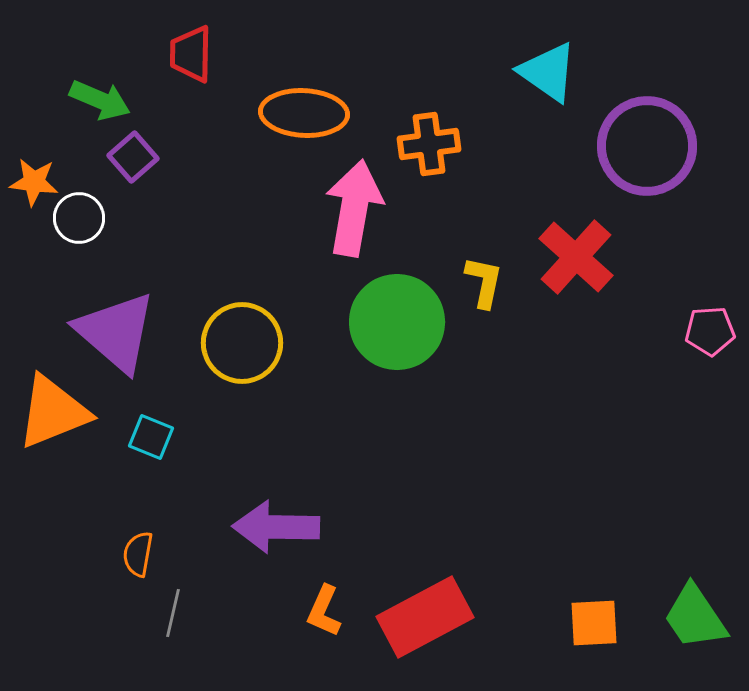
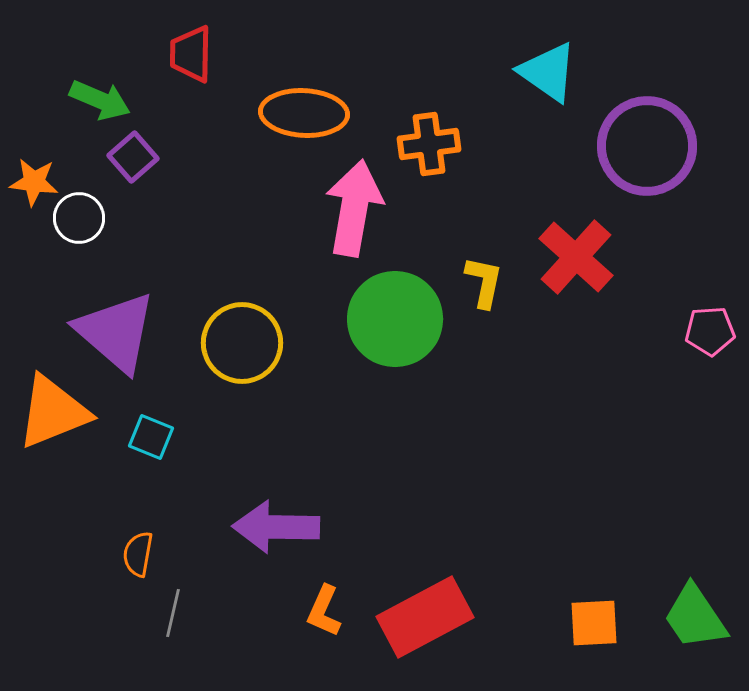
green circle: moved 2 px left, 3 px up
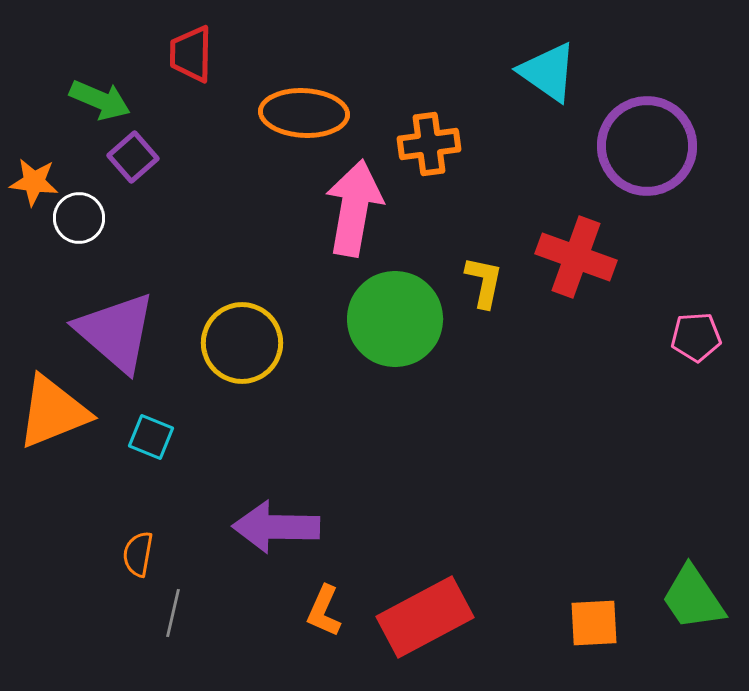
red cross: rotated 22 degrees counterclockwise
pink pentagon: moved 14 px left, 6 px down
green trapezoid: moved 2 px left, 19 px up
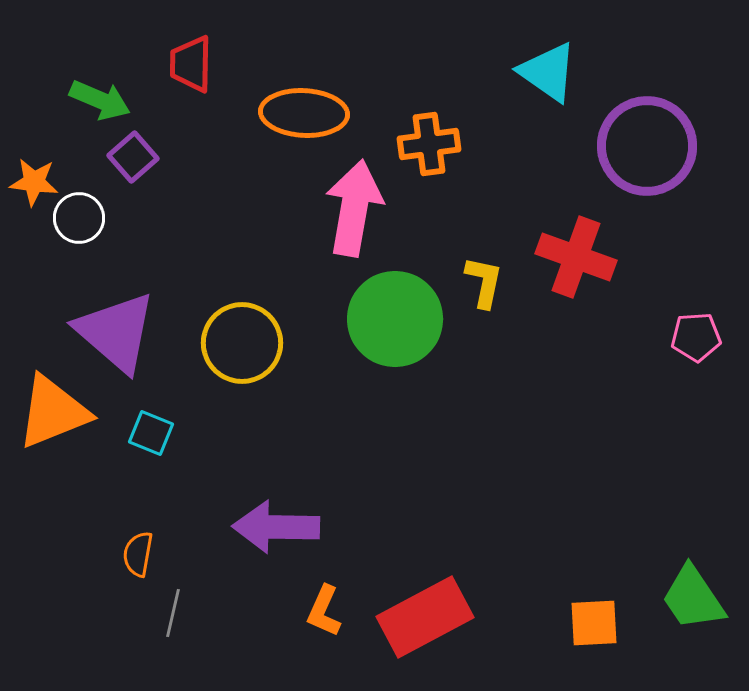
red trapezoid: moved 10 px down
cyan square: moved 4 px up
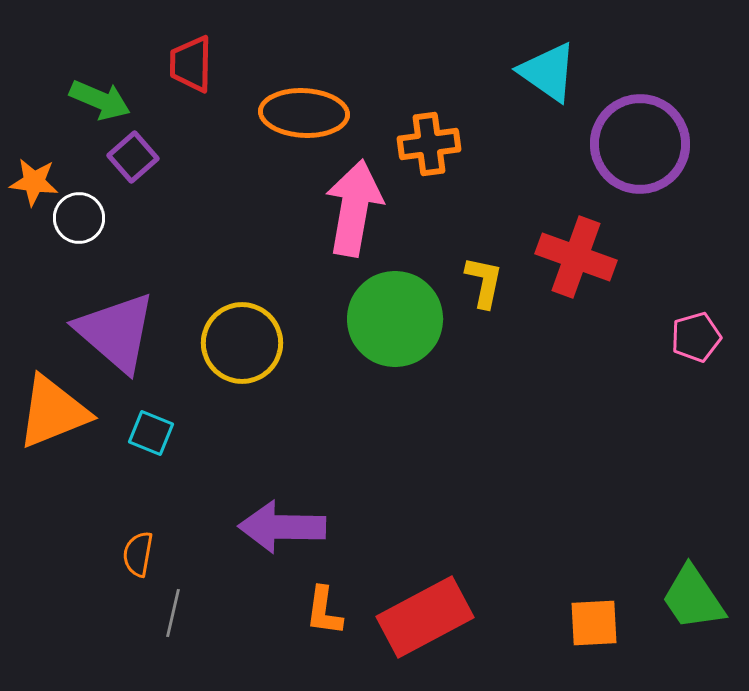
purple circle: moved 7 px left, 2 px up
pink pentagon: rotated 12 degrees counterclockwise
purple arrow: moved 6 px right
orange L-shape: rotated 16 degrees counterclockwise
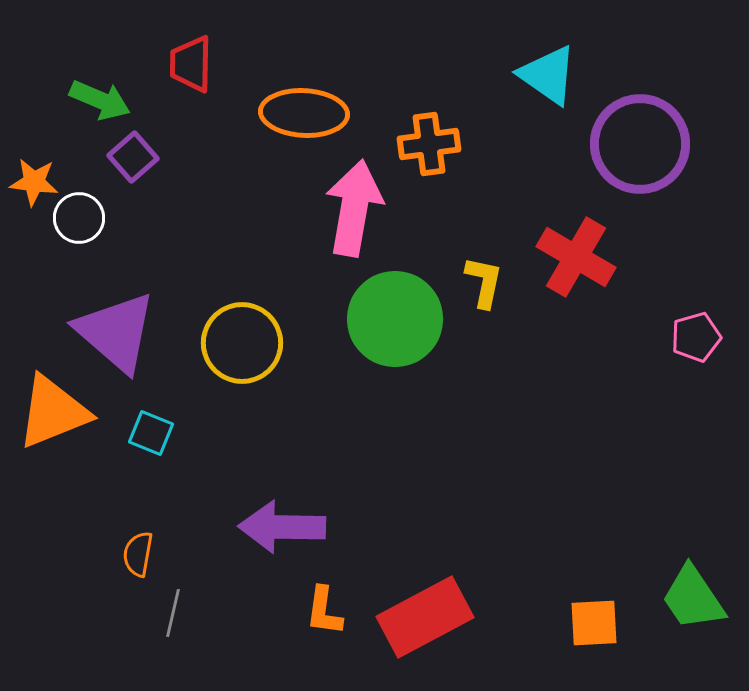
cyan triangle: moved 3 px down
red cross: rotated 10 degrees clockwise
